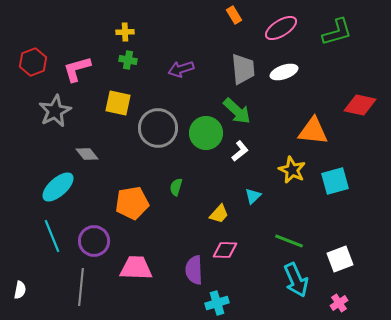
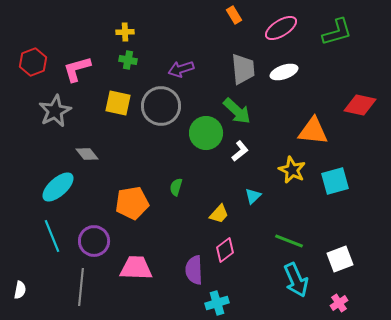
gray circle: moved 3 px right, 22 px up
pink diamond: rotated 40 degrees counterclockwise
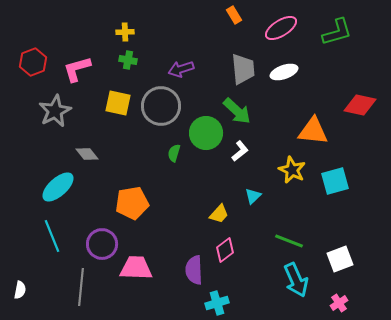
green semicircle: moved 2 px left, 34 px up
purple circle: moved 8 px right, 3 px down
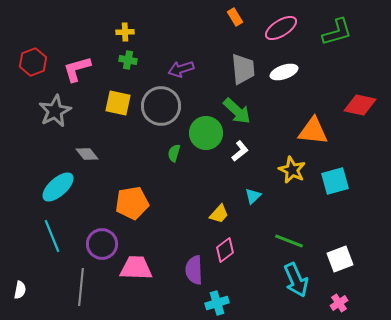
orange rectangle: moved 1 px right, 2 px down
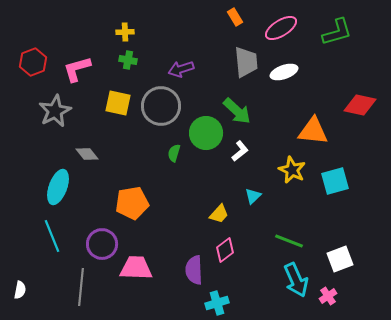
gray trapezoid: moved 3 px right, 7 px up
cyan ellipse: rotated 28 degrees counterclockwise
pink cross: moved 11 px left, 7 px up
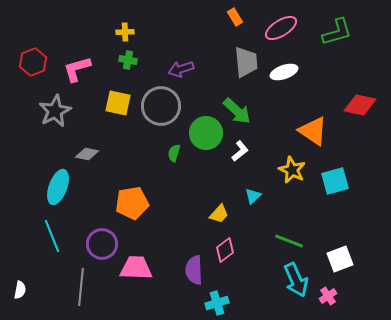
orange triangle: rotated 28 degrees clockwise
gray diamond: rotated 40 degrees counterclockwise
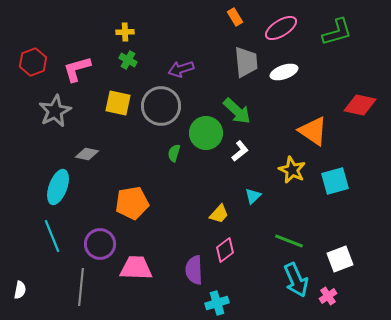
green cross: rotated 18 degrees clockwise
purple circle: moved 2 px left
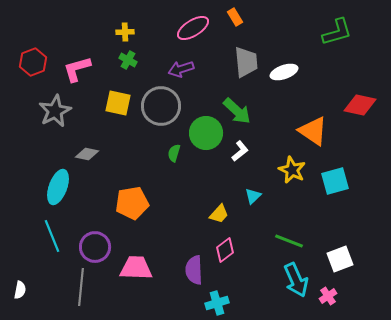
pink ellipse: moved 88 px left
purple circle: moved 5 px left, 3 px down
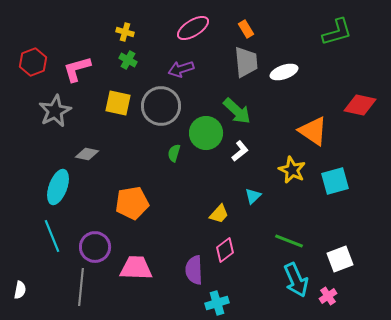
orange rectangle: moved 11 px right, 12 px down
yellow cross: rotated 18 degrees clockwise
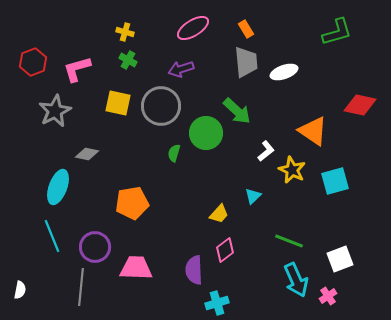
white L-shape: moved 26 px right
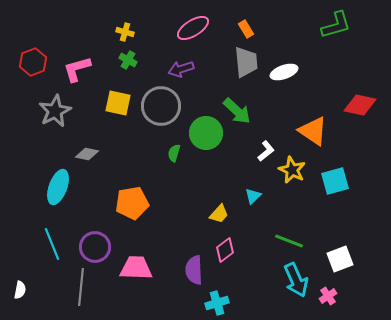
green L-shape: moved 1 px left, 7 px up
cyan line: moved 8 px down
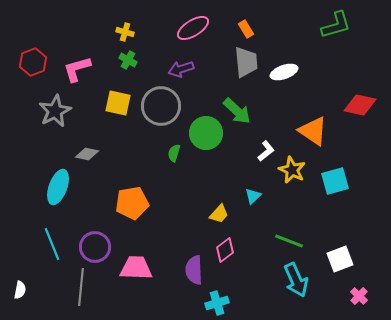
pink cross: moved 31 px right; rotated 12 degrees counterclockwise
